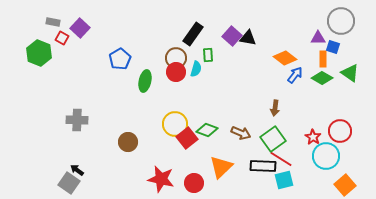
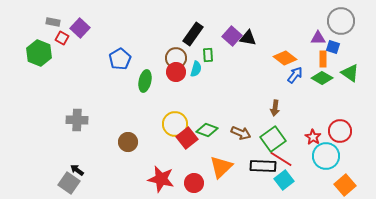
cyan square at (284, 180): rotated 24 degrees counterclockwise
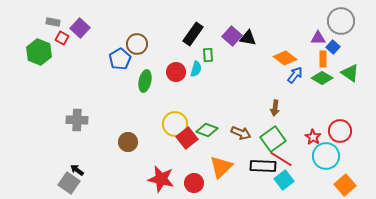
blue square at (333, 47): rotated 24 degrees clockwise
green hexagon at (39, 53): moved 1 px up
brown circle at (176, 58): moved 39 px left, 14 px up
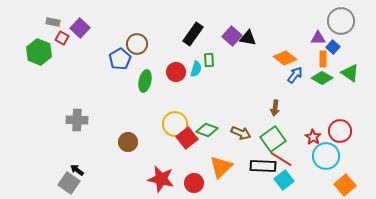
green rectangle at (208, 55): moved 1 px right, 5 px down
